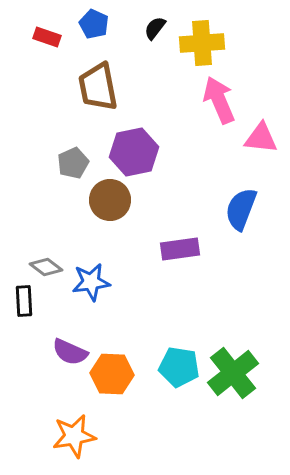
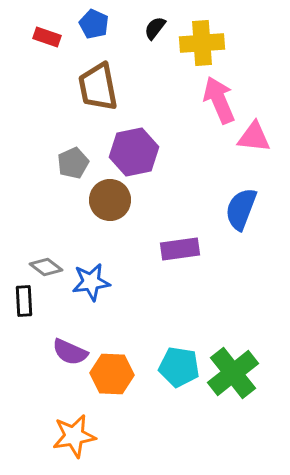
pink triangle: moved 7 px left, 1 px up
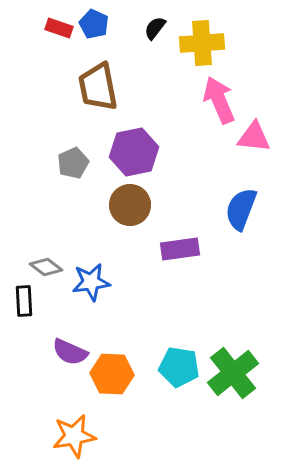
red rectangle: moved 12 px right, 9 px up
brown circle: moved 20 px right, 5 px down
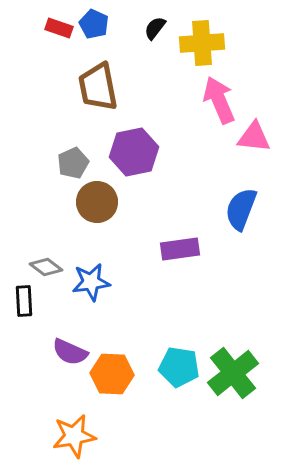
brown circle: moved 33 px left, 3 px up
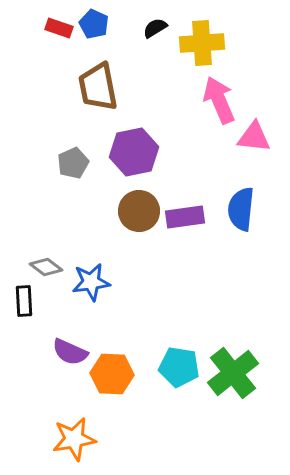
black semicircle: rotated 20 degrees clockwise
brown circle: moved 42 px right, 9 px down
blue semicircle: rotated 15 degrees counterclockwise
purple rectangle: moved 5 px right, 32 px up
orange star: moved 3 px down
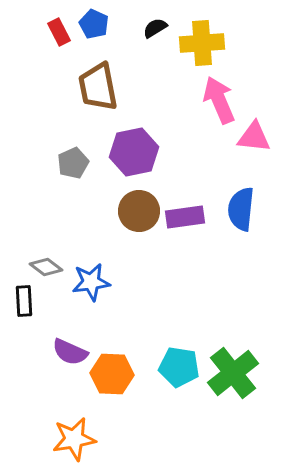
red rectangle: moved 4 px down; rotated 44 degrees clockwise
